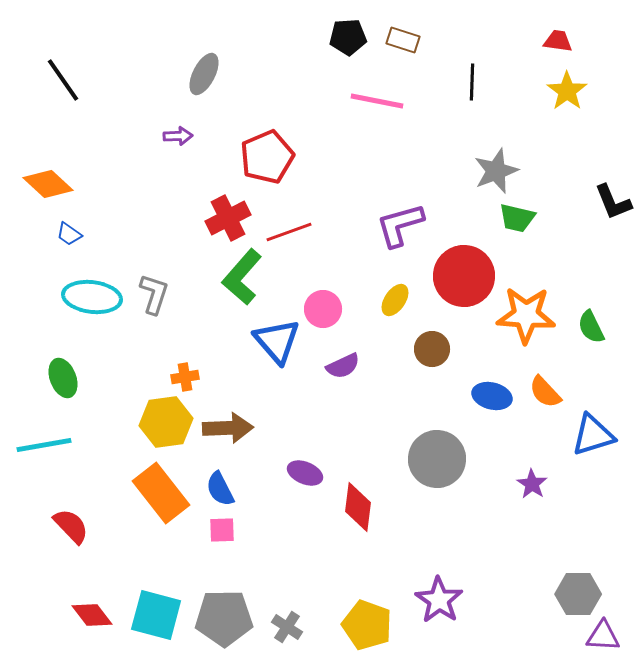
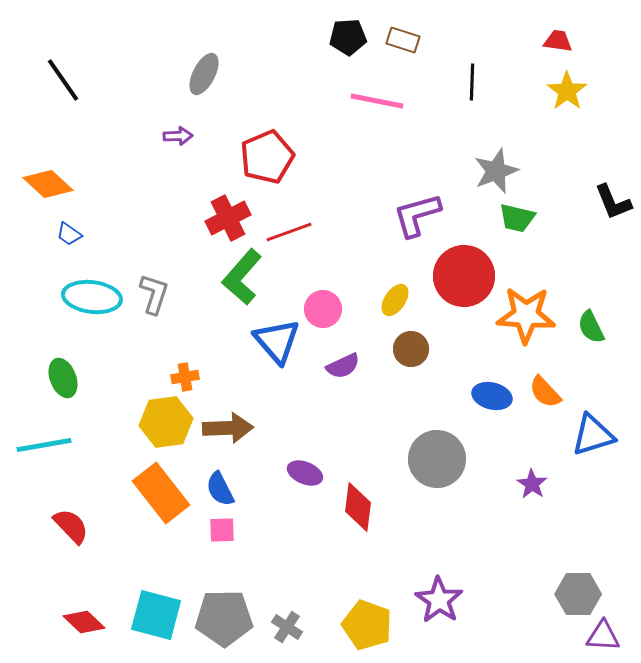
purple L-shape at (400, 225): moved 17 px right, 10 px up
brown circle at (432, 349): moved 21 px left
red diamond at (92, 615): moved 8 px left, 7 px down; rotated 9 degrees counterclockwise
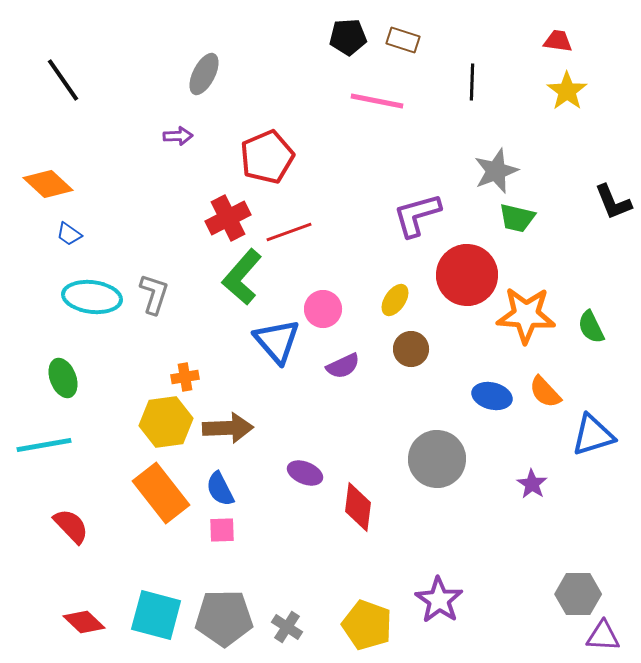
red circle at (464, 276): moved 3 px right, 1 px up
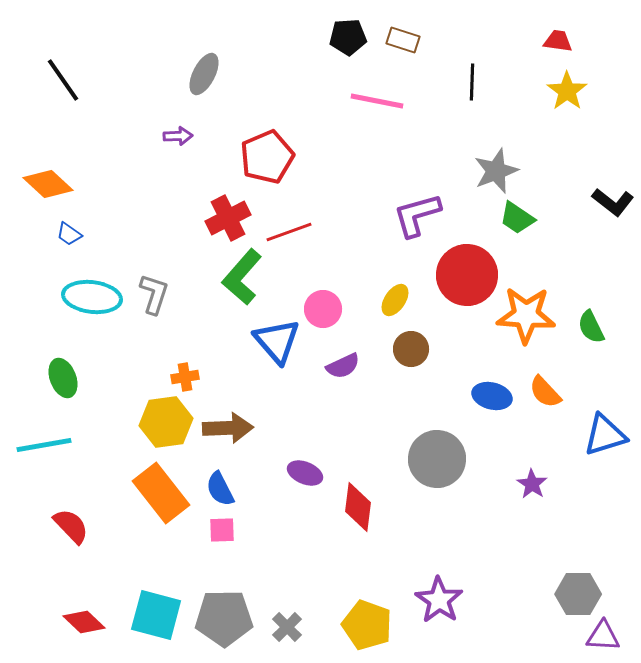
black L-shape at (613, 202): rotated 30 degrees counterclockwise
green trapezoid at (517, 218): rotated 21 degrees clockwise
blue triangle at (593, 435): moved 12 px right
gray cross at (287, 627): rotated 12 degrees clockwise
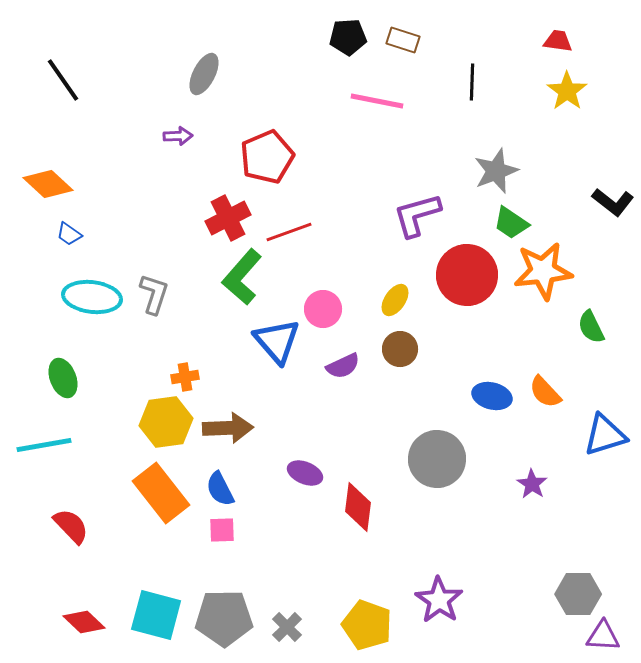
green trapezoid at (517, 218): moved 6 px left, 5 px down
orange star at (526, 315): moved 17 px right, 44 px up; rotated 10 degrees counterclockwise
brown circle at (411, 349): moved 11 px left
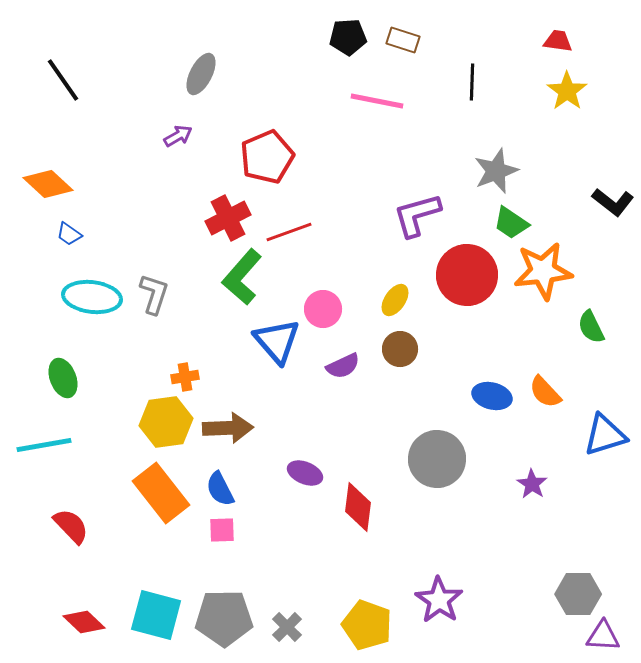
gray ellipse at (204, 74): moved 3 px left
purple arrow at (178, 136): rotated 28 degrees counterclockwise
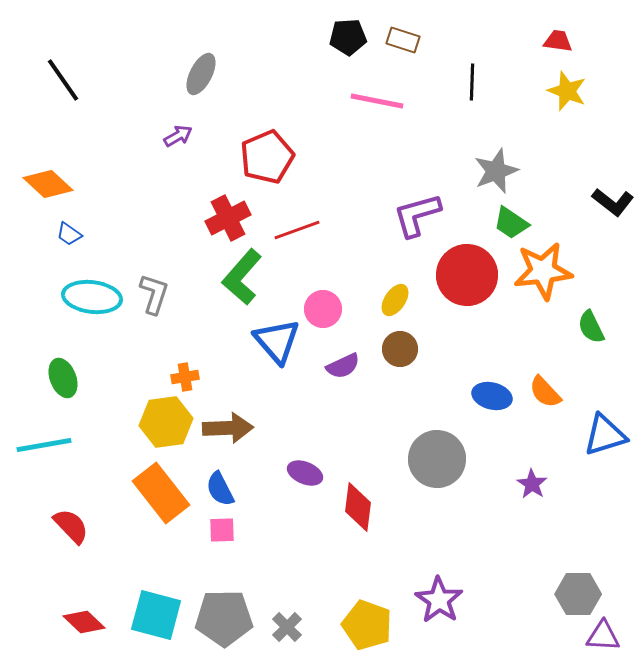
yellow star at (567, 91): rotated 15 degrees counterclockwise
red line at (289, 232): moved 8 px right, 2 px up
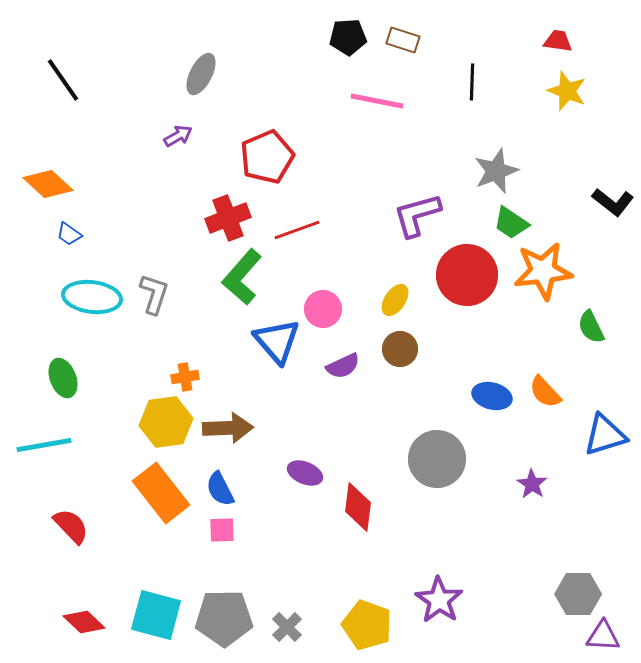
red cross at (228, 218): rotated 6 degrees clockwise
